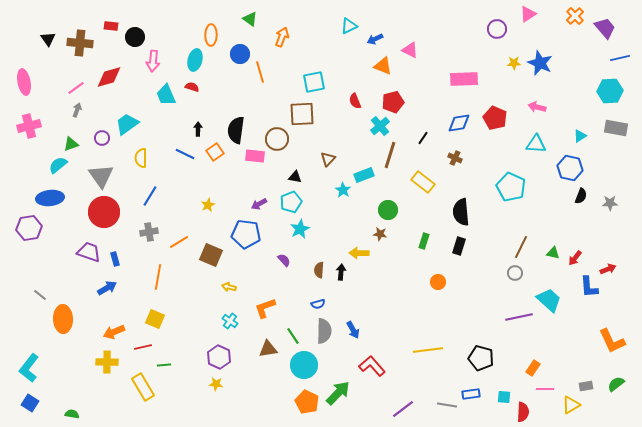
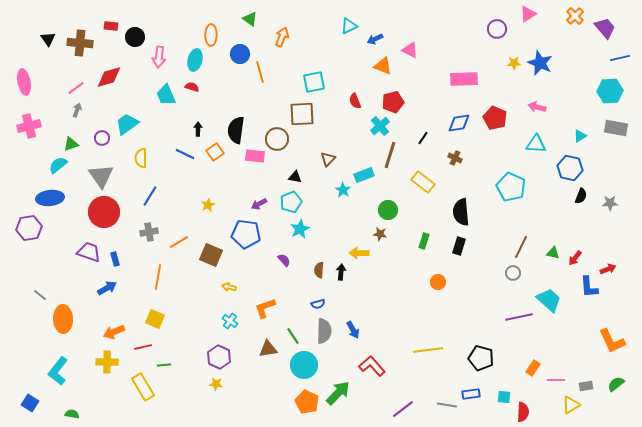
pink arrow at (153, 61): moved 6 px right, 4 px up
gray circle at (515, 273): moved 2 px left
cyan L-shape at (29, 368): moved 29 px right, 3 px down
pink line at (545, 389): moved 11 px right, 9 px up
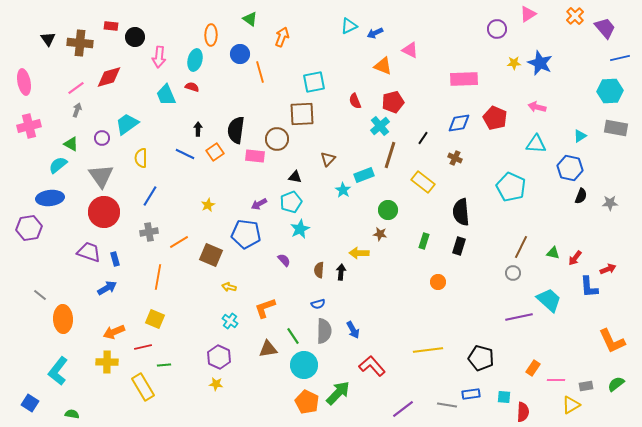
blue arrow at (375, 39): moved 6 px up
green triangle at (71, 144): rotated 49 degrees clockwise
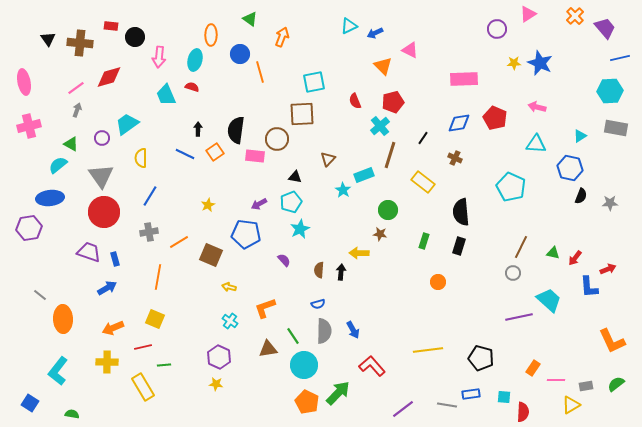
orange triangle at (383, 66): rotated 24 degrees clockwise
orange arrow at (114, 332): moved 1 px left, 4 px up
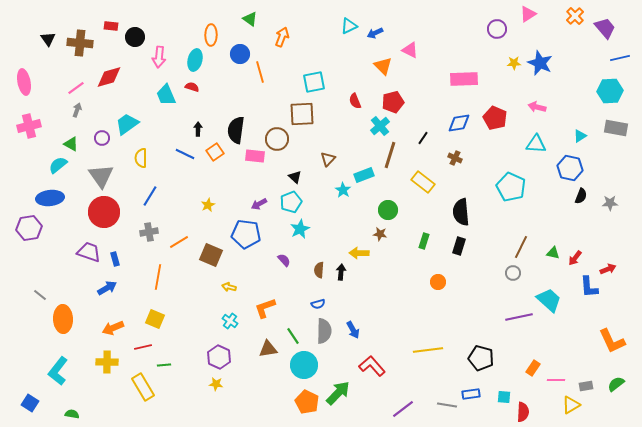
black triangle at (295, 177): rotated 32 degrees clockwise
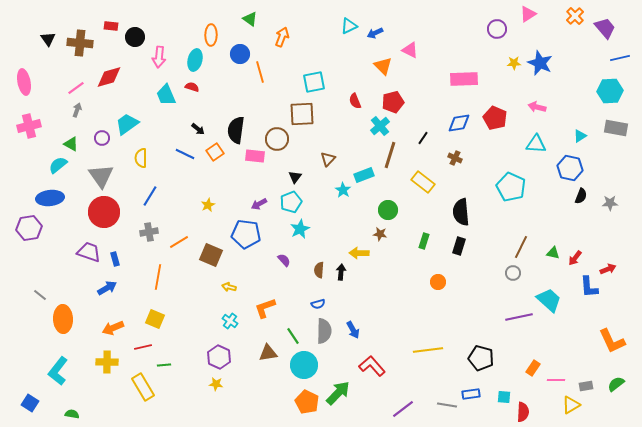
black arrow at (198, 129): rotated 128 degrees clockwise
black triangle at (295, 177): rotated 24 degrees clockwise
brown triangle at (268, 349): moved 4 px down
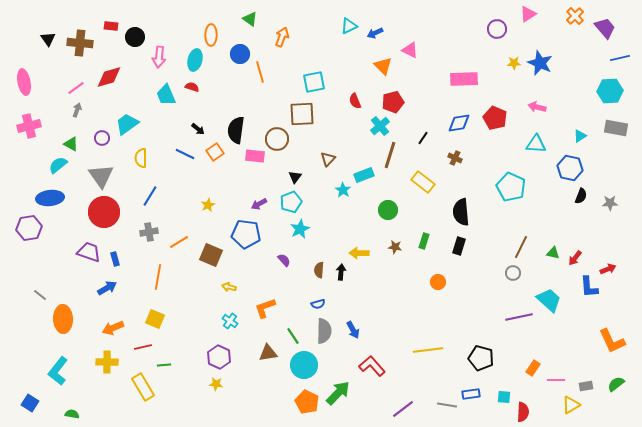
brown star at (380, 234): moved 15 px right, 13 px down
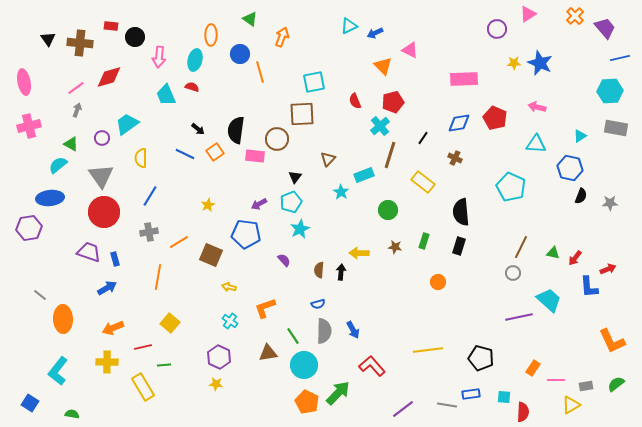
cyan star at (343, 190): moved 2 px left, 2 px down
yellow square at (155, 319): moved 15 px right, 4 px down; rotated 18 degrees clockwise
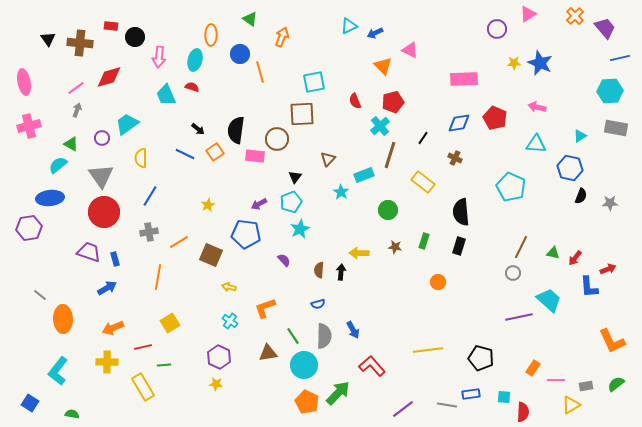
yellow square at (170, 323): rotated 18 degrees clockwise
gray semicircle at (324, 331): moved 5 px down
